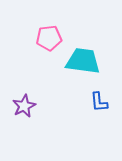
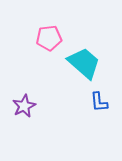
cyan trapezoid: moved 1 px right, 2 px down; rotated 33 degrees clockwise
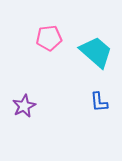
cyan trapezoid: moved 12 px right, 11 px up
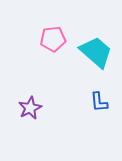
pink pentagon: moved 4 px right, 1 px down
purple star: moved 6 px right, 2 px down
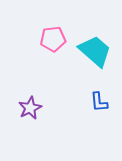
cyan trapezoid: moved 1 px left, 1 px up
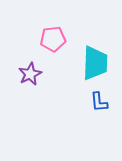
cyan trapezoid: moved 12 px down; rotated 51 degrees clockwise
purple star: moved 34 px up
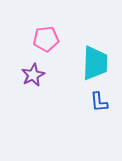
pink pentagon: moved 7 px left
purple star: moved 3 px right, 1 px down
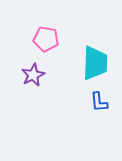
pink pentagon: rotated 15 degrees clockwise
